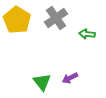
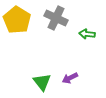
gray cross: rotated 30 degrees counterclockwise
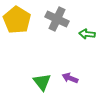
gray cross: moved 1 px right, 1 px down
purple arrow: rotated 49 degrees clockwise
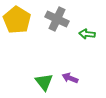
green triangle: moved 2 px right
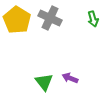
gray cross: moved 7 px left, 1 px up
green arrow: moved 6 px right, 15 px up; rotated 112 degrees counterclockwise
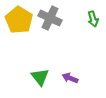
yellow pentagon: moved 2 px right
green triangle: moved 4 px left, 5 px up
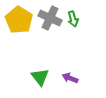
green arrow: moved 20 px left
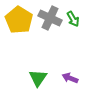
green arrow: rotated 14 degrees counterclockwise
green triangle: moved 2 px left, 1 px down; rotated 12 degrees clockwise
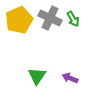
yellow pentagon: rotated 16 degrees clockwise
green triangle: moved 1 px left, 2 px up
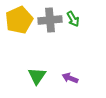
gray cross: moved 2 px down; rotated 30 degrees counterclockwise
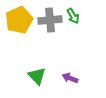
green arrow: moved 3 px up
green triangle: rotated 18 degrees counterclockwise
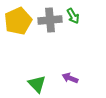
yellow pentagon: moved 1 px left, 1 px down
green triangle: moved 8 px down
